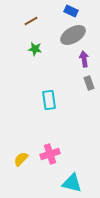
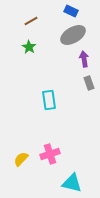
green star: moved 6 px left, 2 px up; rotated 24 degrees clockwise
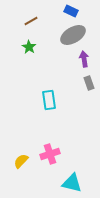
yellow semicircle: moved 2 px down
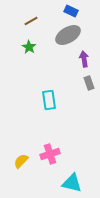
gray ellipse: moved 5 px left
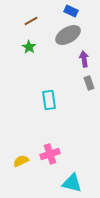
yellow semicircle: rotated 21 degrees clockwise
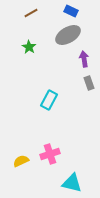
brown line: moved 8 px up
cyan rectangle: rotated 36 degrees clockwise
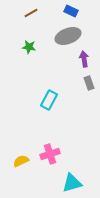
gray ellipse: moved 1 px down; rotated 10 degrees clockwise
green star: rotated 24 degrees counterclockwise
cyan triangle: rotated 30 degrees counterclockwise
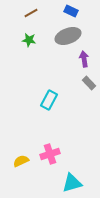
green star: moved 7 px up
gray rectangle: rotated 24 degrees counterclockwise
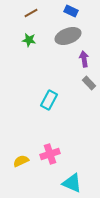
cyan triangle: rotated 40 degrees clockwise
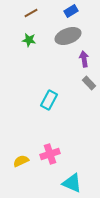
blue rectangle: rotated 56 degrees counterclockwise
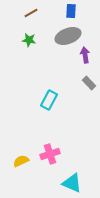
blue rectangle: rotated 56 degrees counterclockwise
purple arrow: moved 1 px right, 4 px up
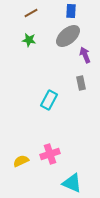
gray ellipse: rotated 20 degrees counterclockwise
purple arrow: rotated 14 degrees counterclockwise
gray rectangle: moved 8 px left; rotated 32 degrees clockwise
